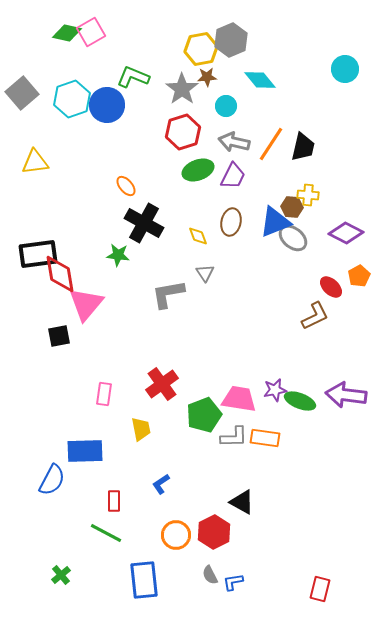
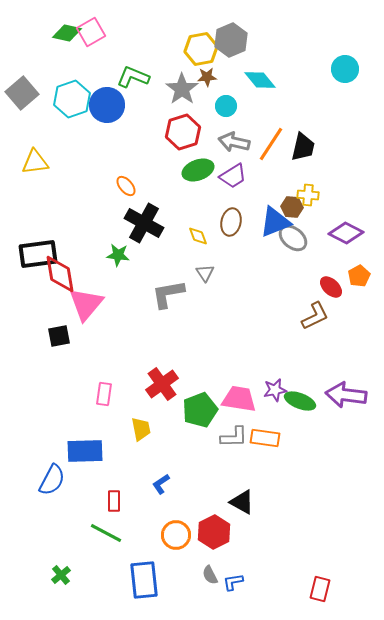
purple trapezoid at (233, 176): rotated 32 degrees clockwise
green pentagon at (204, 415): moved 4 px left, 5 px up
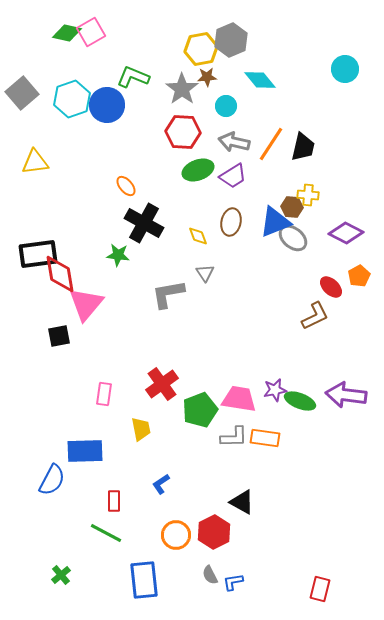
red hexagon at (183, 132): rotated 20 degrees clockwise
